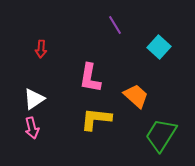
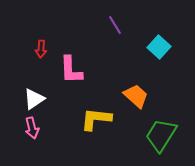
pink L-shape: moved 19 px left, 8 px up; rotated 12 degrees counterclockwise
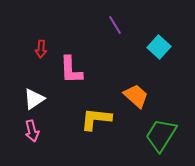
pink arrow: moved 3 px down
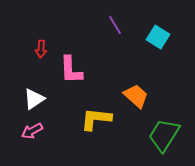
cyan square: moved 1 px left, 10 px up; rotated 10 degrees counterclockwise
pink arrow: rotated 75 degrees clockwise
green trapezoid: moved 3 px right
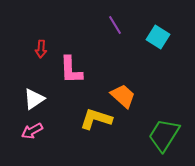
orange trapezoid: moved 13 px left
yellow L-shape: rotated 12 degrees clockwise
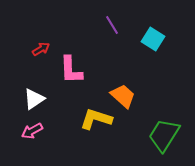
purple line: moved 3 px left
cyan square: moved 5 px left, 2 px down
red arrow: rotated 126 degrees counterclockwise
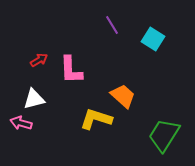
red arrow: moved 2 px left, 11 px down
white triangle: rotated 20 degrees clockwise
pink arrow: moved 11 px left, 8 px up; rotated 45 degrees clockwise
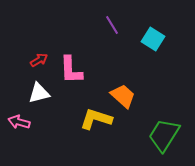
white triangle: moved 5 px right, 6 px up
pink arrow: moved 2 px left, 1 px up
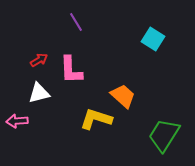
purple line: moved 36 px left, 3 px up
pink arrow: moved 2 px left, 1 px up; rotated 20 degrees counterclockwise
